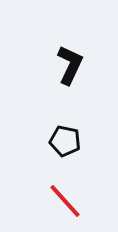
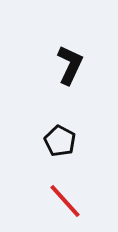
black pentagon: moved 5 px left; rotated 16 degrees clockwise
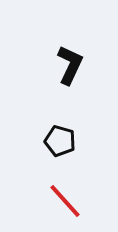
black pentagon: rotated 12 degrees counterclockwise
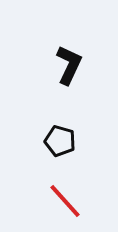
black L-shape: moved 1 px left
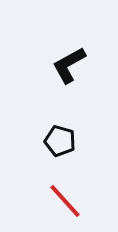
black L-shape: rotated 144 degrees counterclockwise
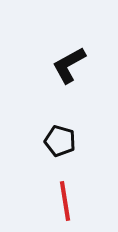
red line: rotated 33 degrees clockwise
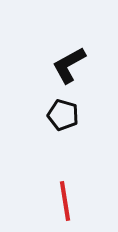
black pentagon: moved 3 px right, 26 px up
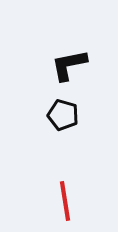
black L-shape: rotated 18 degrees clockwise
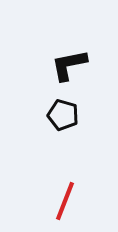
red line: rotated 30 degrees clockwise
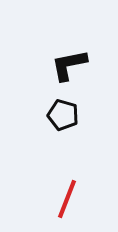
red line: moved 2 px right, 2 px up
